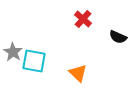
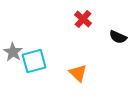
cyan square: rotated 25 degrees counterclockwise
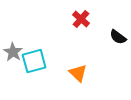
red cross: moved 2 px left
black semicircle: rotated 12 degrees clockwise
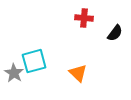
red cross: moved 3 px right, 1 px up; rotated 36 degrees counterclockwise
black semicircle: moved 3 px left, 4 px up; rotated 90 degrees counterclockwise
gray star: moved 1 px right, 21 px down
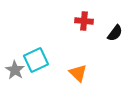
red cross: moved 3 px down
cyan square: moved 2 px right, 1 px up; rotated 10 degrees counterclockwise
gray star: moved 1 px right, 3 px up
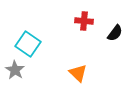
cyan square: moved 8 px left, 16 px up; rotated 30 degrees counterclockwise
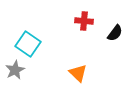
gray star: rotated 12 degrees clockwise
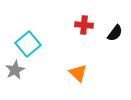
red cross: moved 4 px down
cyan square: rotated 15 degrees clockwise
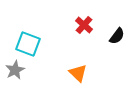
red cross: rotated 36 degrees clockwise
black semicircle: moved 2 px right, 3 px down
cyan square: rotated 30 degrees counterclockwise
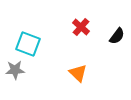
red cross: moved 3 px left, 2 px down
gray star: rotated 24 degrees clockwise
